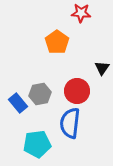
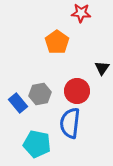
cyan pentagon: rotated 20 degrees clockwise
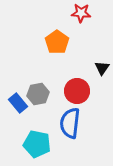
gray hexagon: moved 2 px left
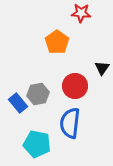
red circle: moved 2 px left, 5 px up
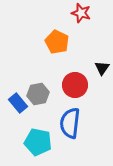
red star: rotated 12 degrees clockwise
orange pentagon: rotated 10 degrees counterclockwise
red circle: moved 1 px up
cyan pentagon: moved 1 px right, 2 px up
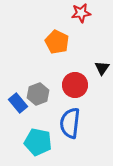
red star: rotated 24 degrees counterclockwise
gray hexagon: rotated 10 degrees counterclockwise
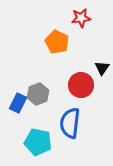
red star: moved 5 px down
red circle: moved 6 px right
blue rectangle: rotated 66 degrees clockwise
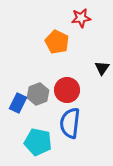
red circle: moved 14 px left, 5 px down
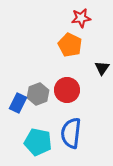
orange pentagon: moved 13 px right, 3 px down
blue semicircle: moved 1 px right, 10 px down
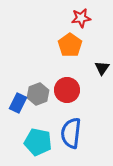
orange pentagon: rotated 10 degrees clockwise
